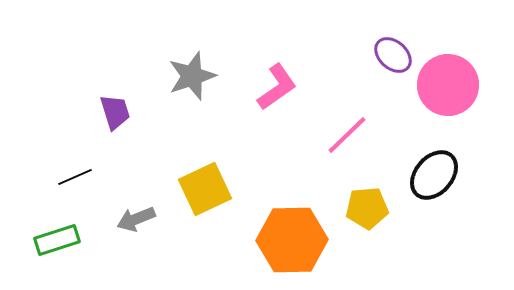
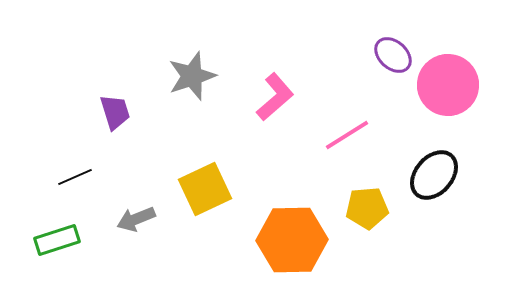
pink L-shape: moved 2 px left, 10 px down; rotated 6 degrees counterclockwise
pink line: rotated 12 degrees clockwise
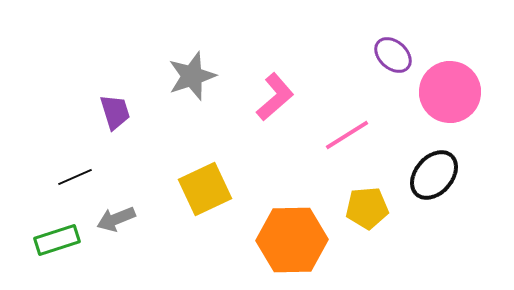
pink circle: moved 2 px right, 7 px down
gray arrow: moved 20 px left
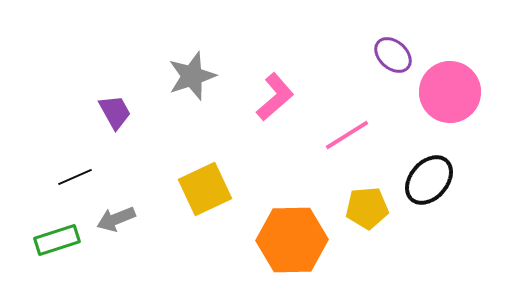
purple trapezoid: rotated 12 degrees counterclockwise
black ellipse: moved 5 px left, 5 px down
